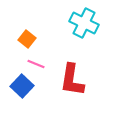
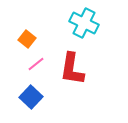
pink line: rotated 60 degrees counterclockwise
red L-shape: moved 11 px up
blue square: moved 9 px right, 11 px down
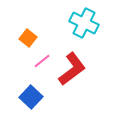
orange square: moved 1 px right, 1 px up
pink line: moved 6 px right, 3 px up
red L-shape: rotated 136 degrees counterclockwise
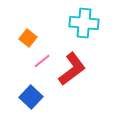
cyan cross: rotated 20 degrees counterclockwise
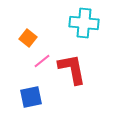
red L-shape: rotated 64 degrees counterclockwise
blue square: rotated 35 degrees clockwise
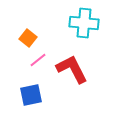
pink line: moved 4 px left, 1 px up
red L-shape: rotated 16 degrees counterclockwise
blue square: moved 2 px up
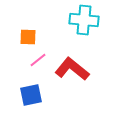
cyan cross: moved 3 px up
orange square: moved 1 px up; rotated 36 degrees counterclockwise
red L-shape: rotated 24 degrees counterclockwise
